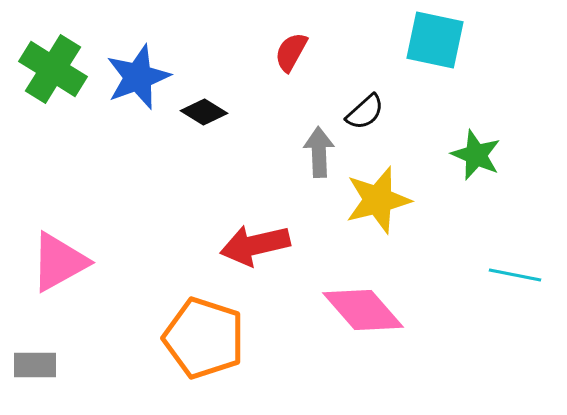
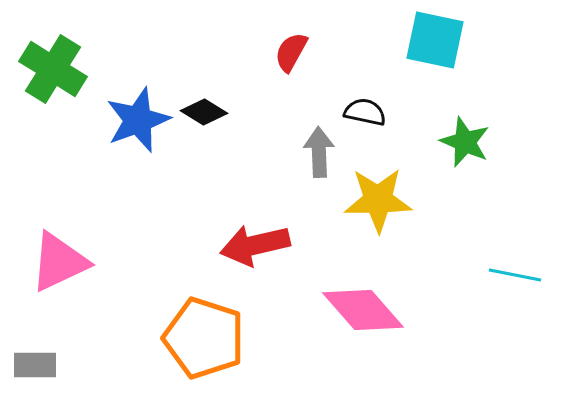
blue star: moved 43 px down
black semicircle: rotated 126 degrees counterclockwise
green star: moved 11 px left, 13 px up
yellow star: rotated 14 degrees clockwise
pink triangle: rotated 4 degrees clockwise
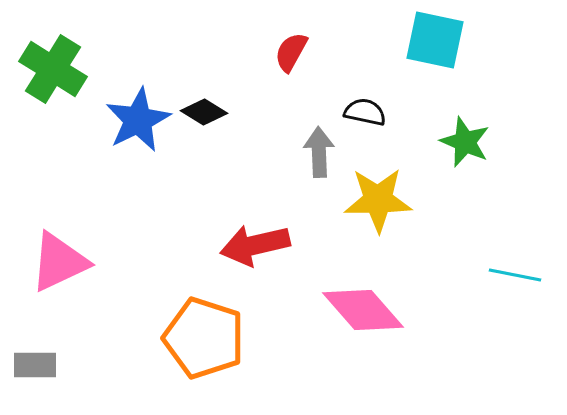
blue star: rotated 6 degrees counterclockwise
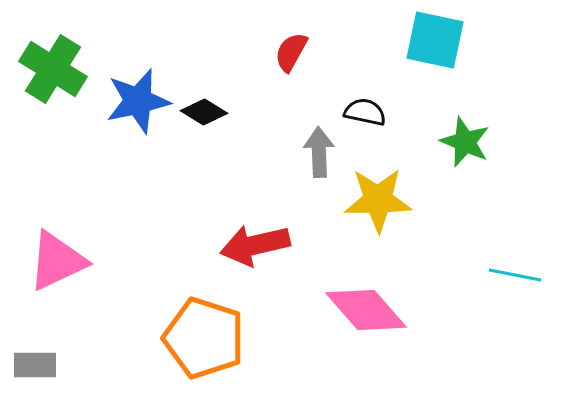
blue star: moved 19 px up; rotated 14 degrees clockwise
pink triangle: moved 2 px left, 1 px up
pink diamond: moved 3 px right
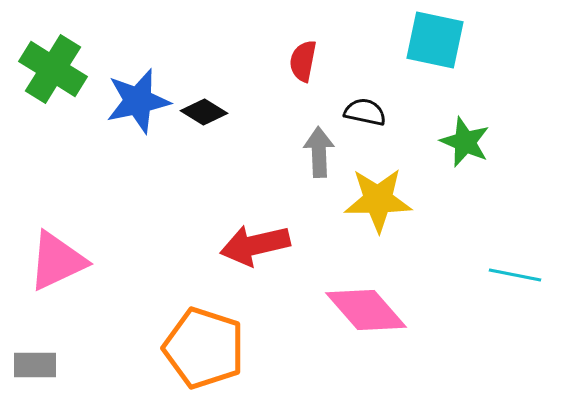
red semicircle: moved 12 px right, 9 px down; rotated 18 degrees counterclockwise
orange pentagon: moved 10 px down
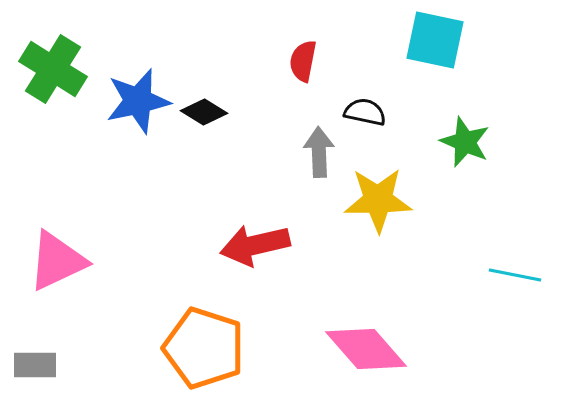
pink diamond: moved 39 px down
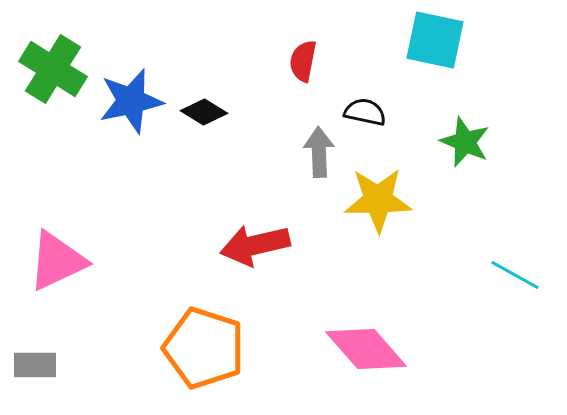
blue star: moved 7 px left
cyan line: rotated 18 degrees clockwise
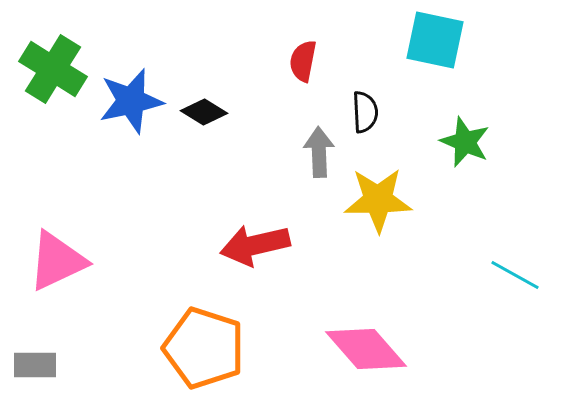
black semicircle: rotated 75 degrees clockwise
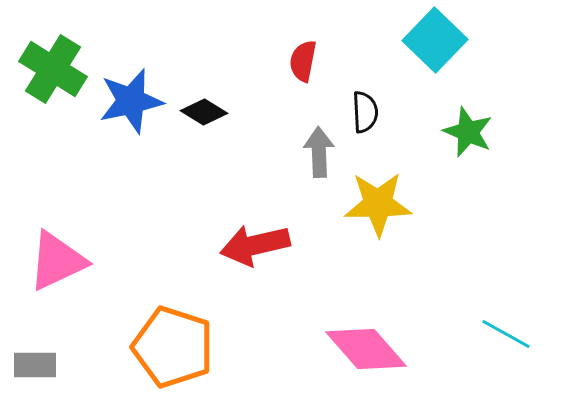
cyan square: rotated 32 degrees clockwise
green star: moved 3 px right, 10 px up
yellow star: moved 4 px down
cyan line: moved 9 px left, 59 px down
orange pentagon: moved 31 px left, 1 px up
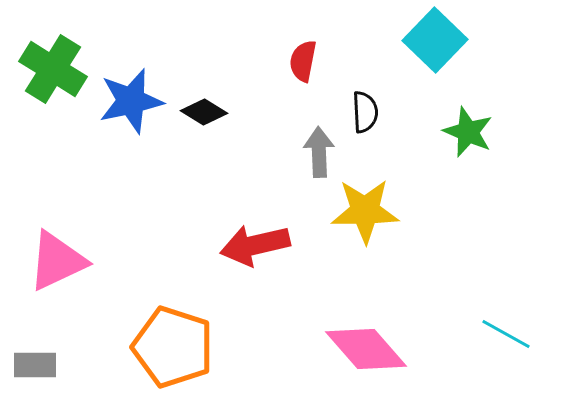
yellow star: moved 13 px left, 7 px down
